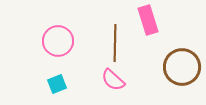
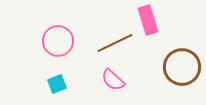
brown line: rotated 63 degrees clockwise
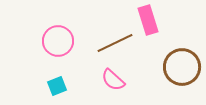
cyan square: moved 2 px down
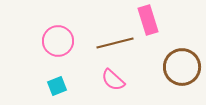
brown line: rotated 12 degrees clockwise
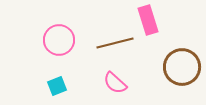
pink circle: moved 1 px right, 1 px up
pink semicircle: moved 2 px right, 3 px down
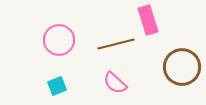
brown line: moved 1 px right, 1 px down
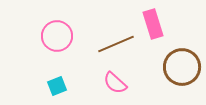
pink rectangle: moved 5 px right, 4 px down
pink circle: moved 2 px left, 4 px up
brown line: rotated 9 degrees counterclockwise
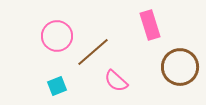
pink rectangle: moved 3 px left, 1 px down
brown line: moved 23 px left, 8 px down; rotated 18 degrees counterclockwise
brown circle: moved 2 px left
pink semicircle: moved 1 px right, 2 px up
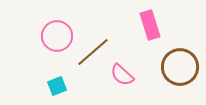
pink semicircle: moved 6 px right, 6 px up
